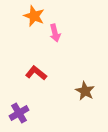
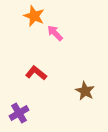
pink arrow: rotated 150 degrees clockwise
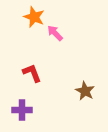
orange star: moved 1 px down
red L-shape: moved 4 px left; rotated 30 degrees clockwise
purple cross: moved 3 px right, 3 px up; rotated 30 degrees clockwise
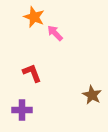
brown star: moved 7 px right, 4 px down
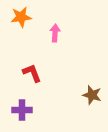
orange star: moved 13 px left; rotated 30 degrees counterclockwise
pink arrow: rotated 48 degrees clockwise
brown star: rotated 12 degrees counterclockwise
